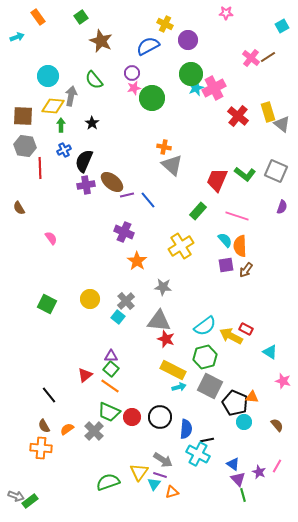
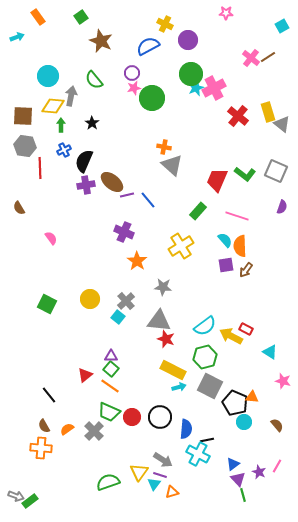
blue triangle at (233, 464): rotated 48 degrees clockwise
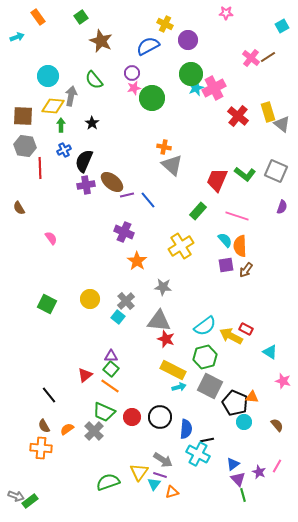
green trapezoid at (109, 412): moved 5 px left
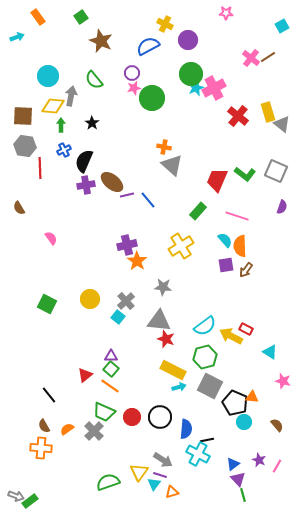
purple cross at (124, 232): moved 3 px right, 13 px down; rotated 36 degrees counterclockwise
purple star at (259, 472): moved 12 px up
